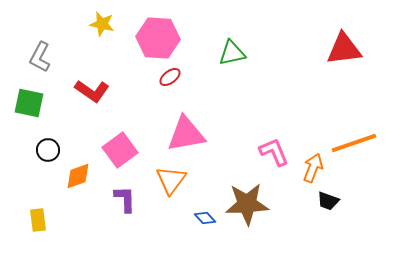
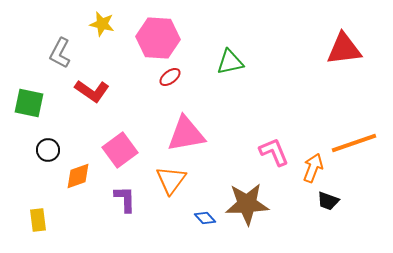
green triangle: moved 2 px left, 9 px down
gray L-shape: moved 20 px right, 4 px up
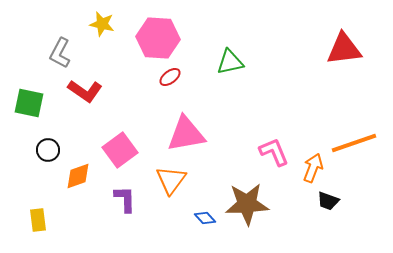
red L-shape: moved 7 px left
